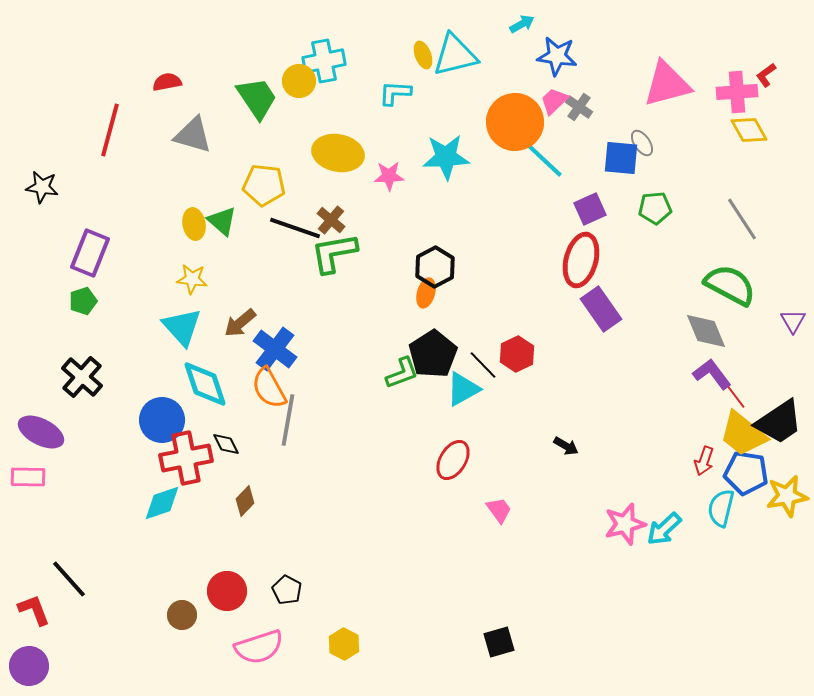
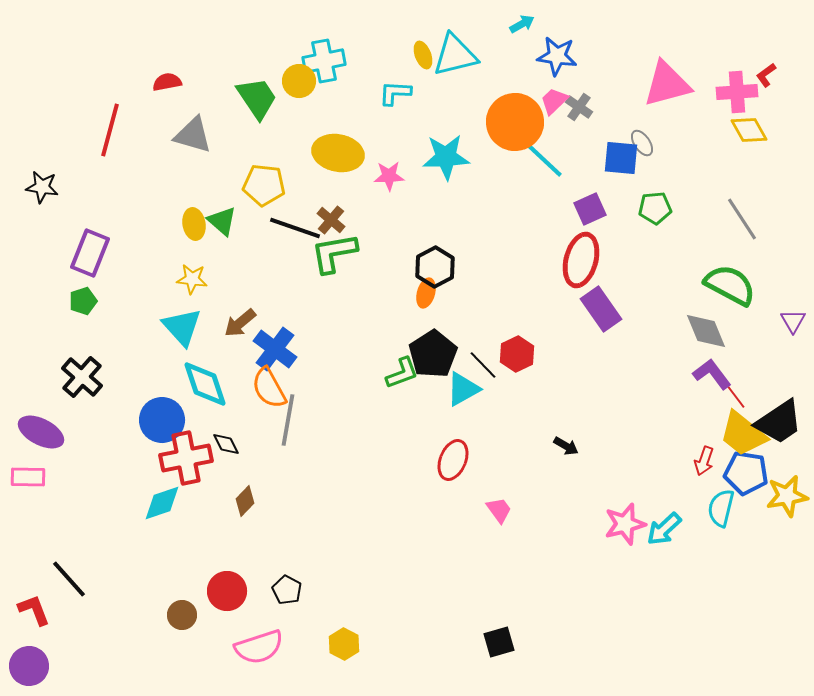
red ellipse at (453, 460): rotated 9 degrees counterclockwise
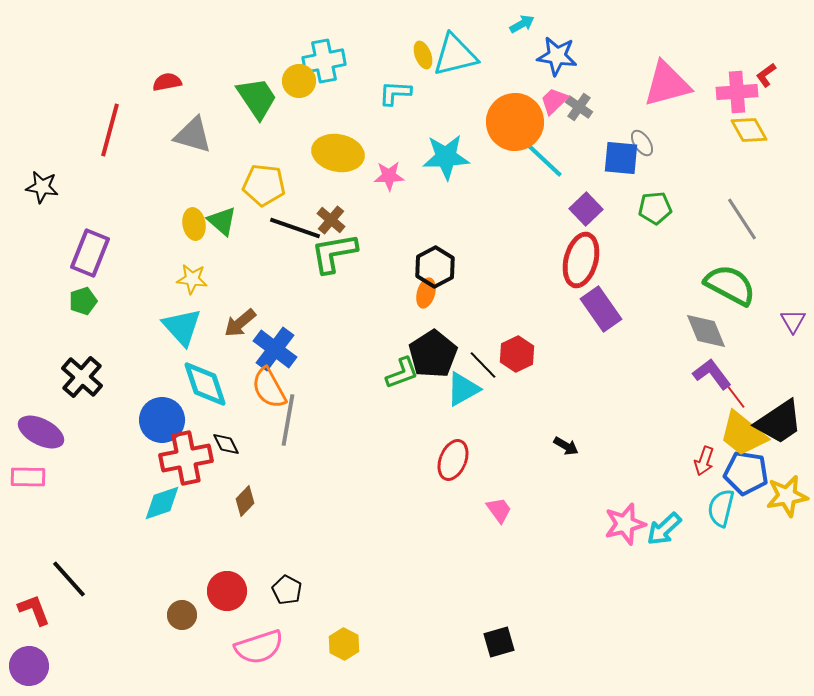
purple square at (590, 209): moved 4 px left; rotated 20 degrees counterclockwise
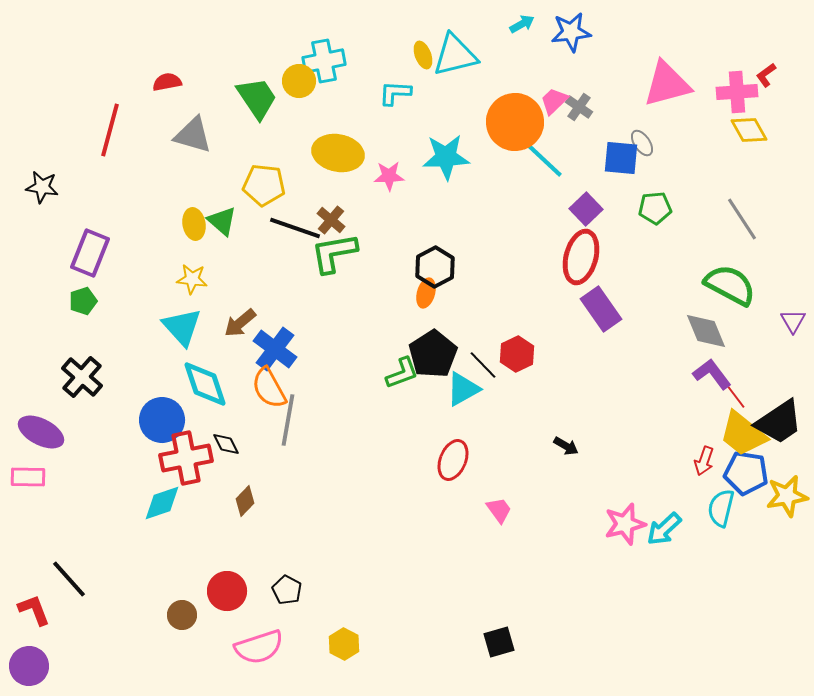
blue star at (557, 56): moved 14 px right, 24 px up; rotated 15 degrees counterclockwise
red ellipse at (581, 260): moved 3 px up
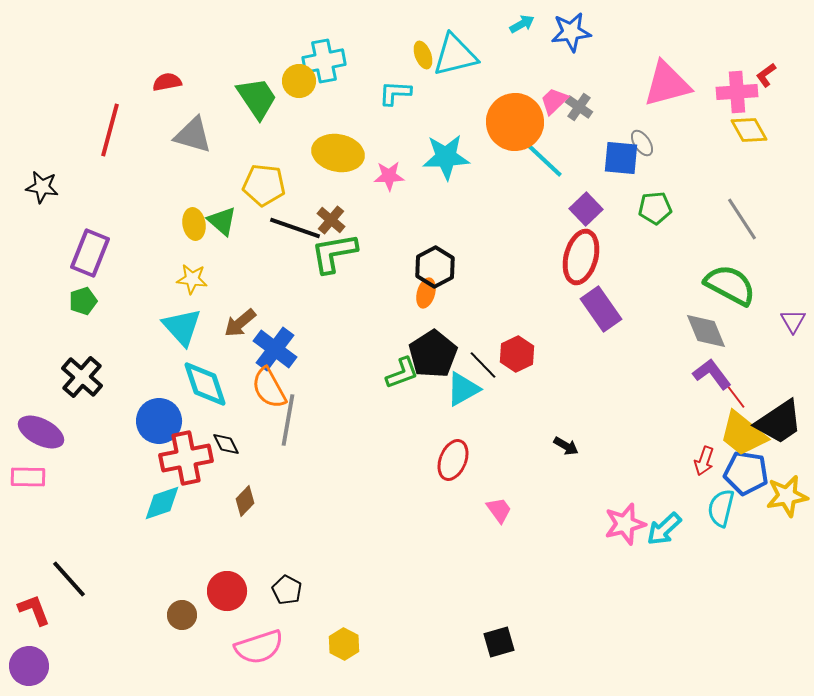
blue circle at (162, 420): moved 3 px left, 1 px down
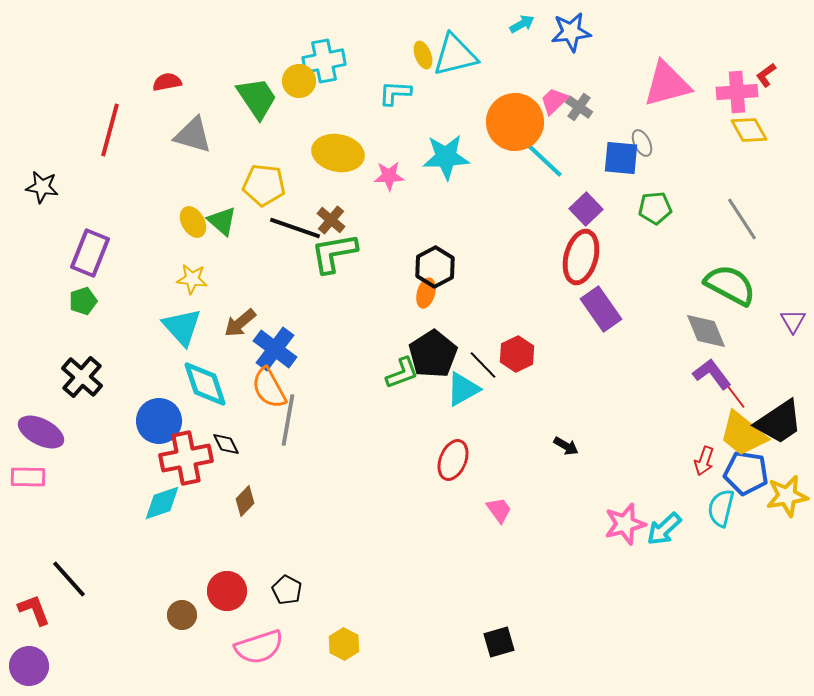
gray ellipse at (642, 143): rotated 8 degrees clockwise
yellow ellipse at (194, 224): moved 1 px left, 2 px up; rotated 20 degrees counterclockwise
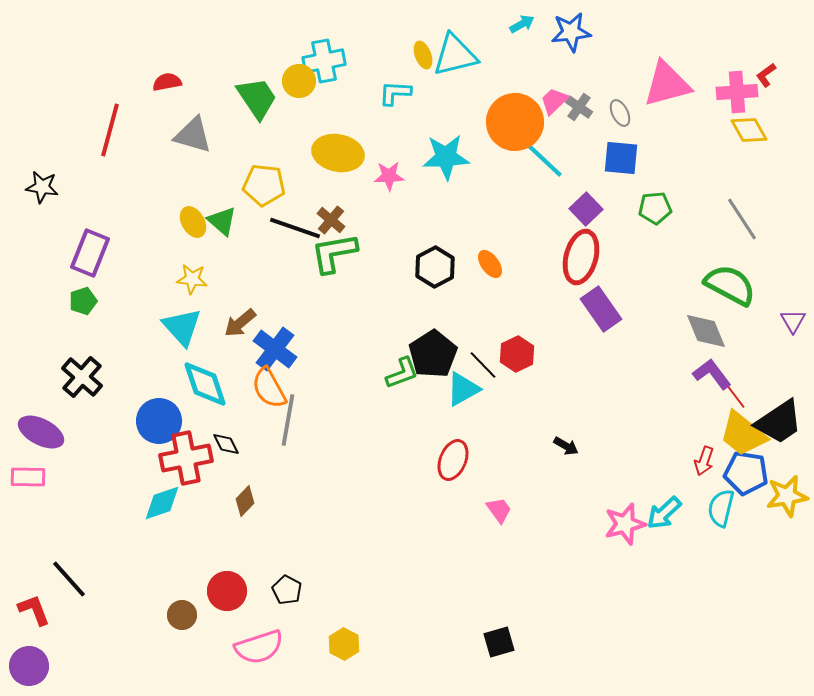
gray ellipse at (642, 143): moved 22 px left, 30 px up
orange ellipse at (426, 293): moved 64 px right, 29 px up; rotated 52 degrees counterclockwise
cyan arrow at (664, 529): moved 16 px up
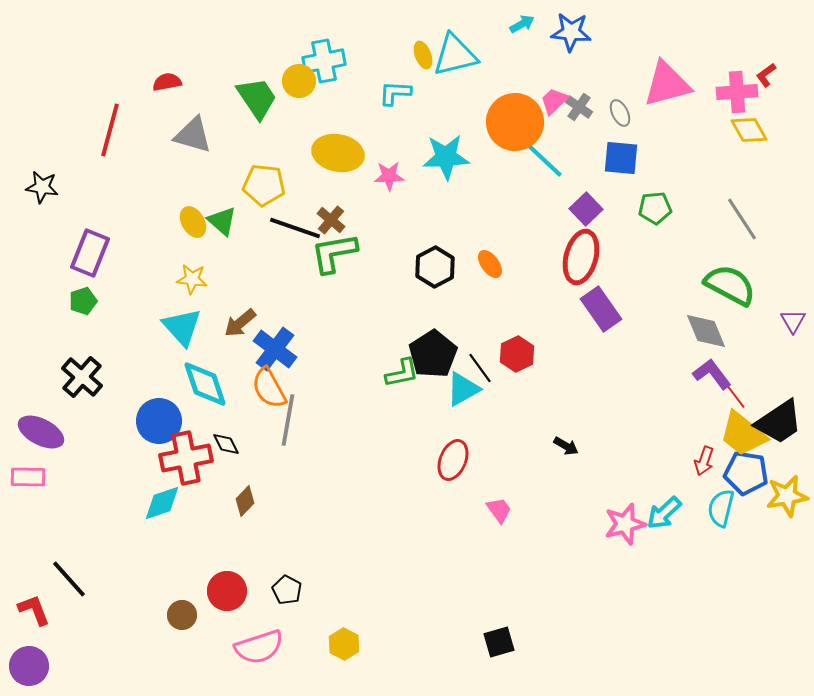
blue star at (571, 32): rotated 12 degrees clockwise
black line at (483, 365): moved 3 px left, 3 px down; rotated 8 degrees clockwise
green L-shape at (402, 373): rotated 9 degrees clockwise
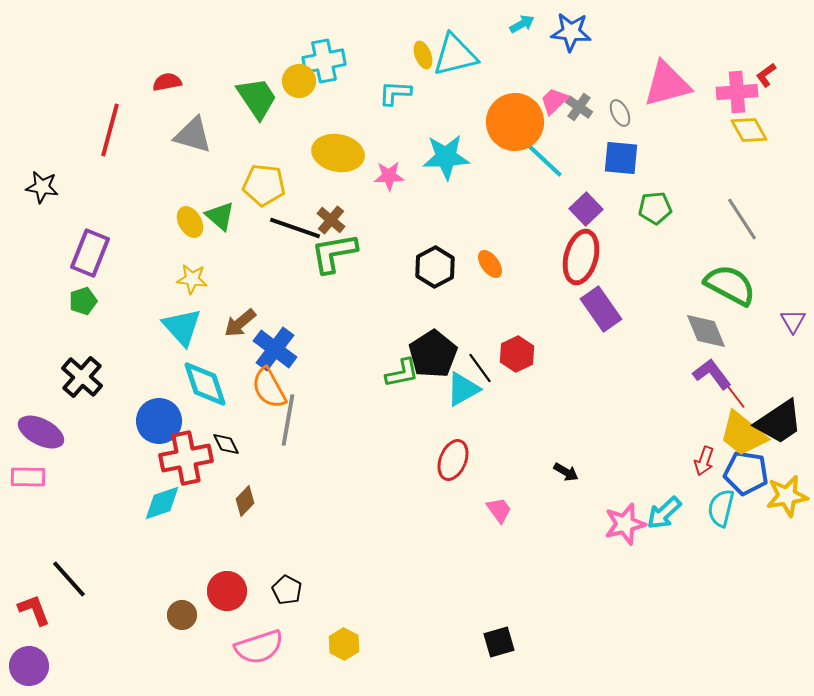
green triangle at (222, 221): moved 2 px left, 5 px up
yellow ellipse at (193, 222): moved 3 px left
black arrow at (566, 446): moved 26 px down
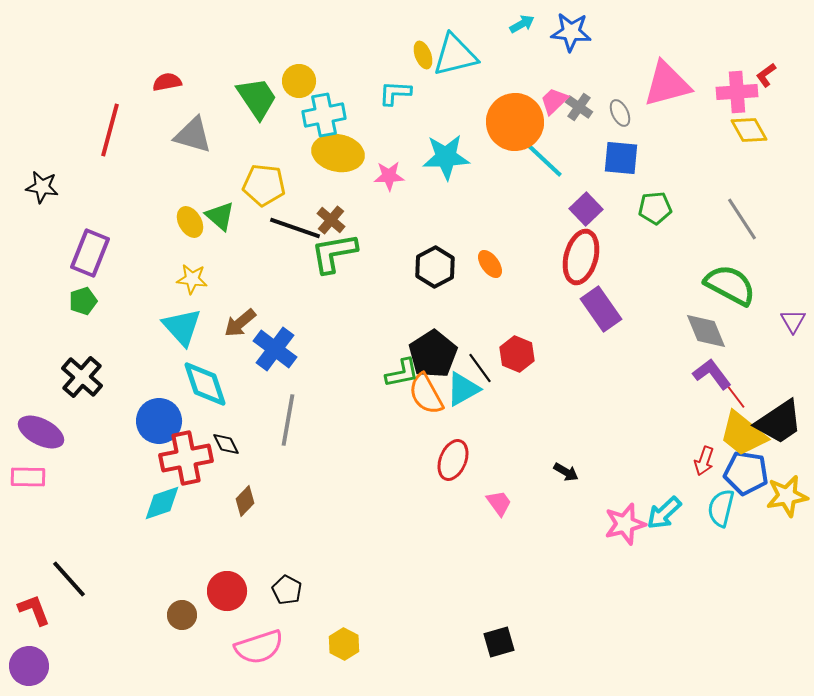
cyan cross at (324, 61): moved 54 px down
red hexagon at (517, 354): rotated 12 degrees counterclockwise
orange semicircle at (269, 388): moved 157 px right, 6 px down
pink trapezoid at (499, 510): moved 7 px up
